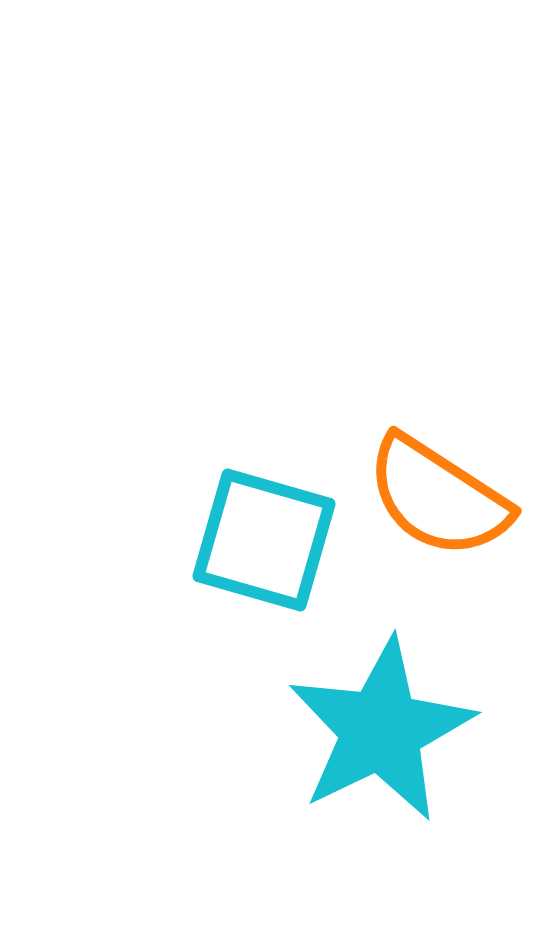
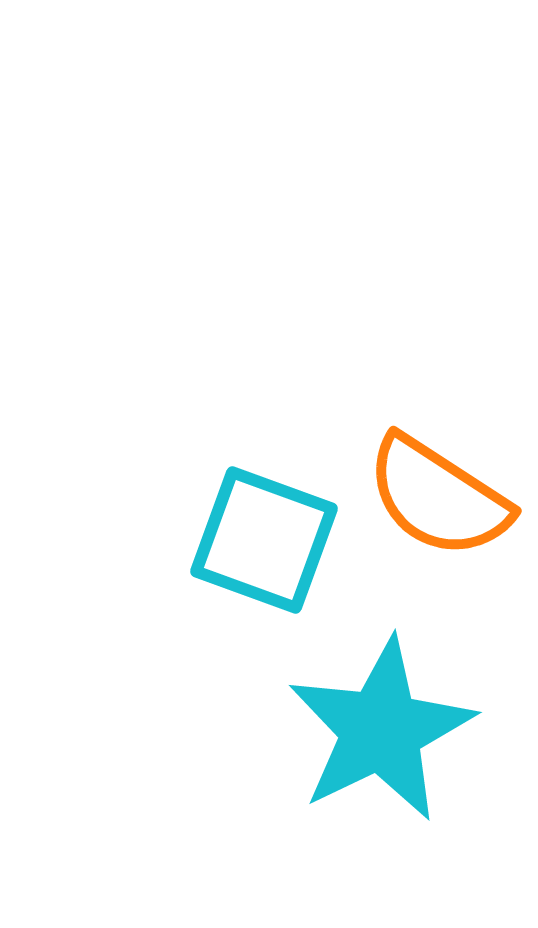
cyan square: rotated 4 degrees clockwise
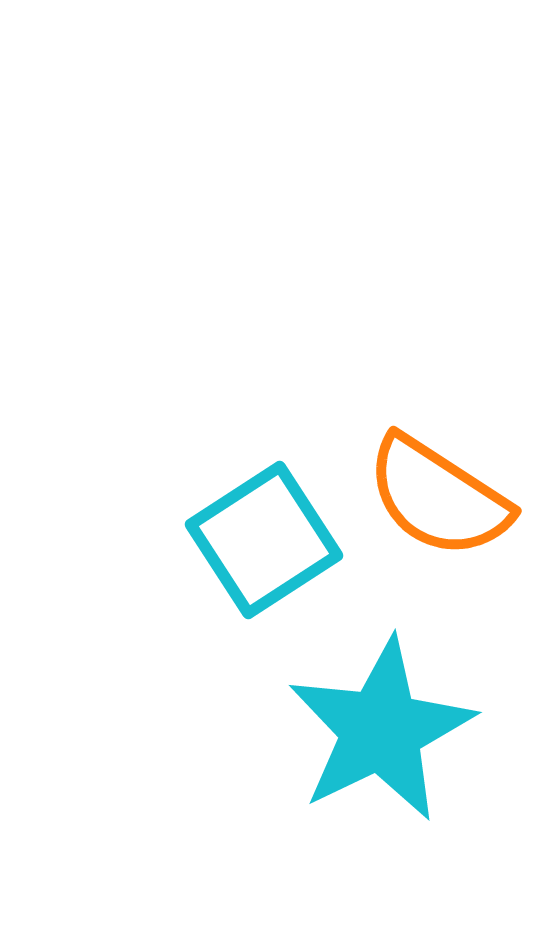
cyan square: rotated 37 degrees clockwise
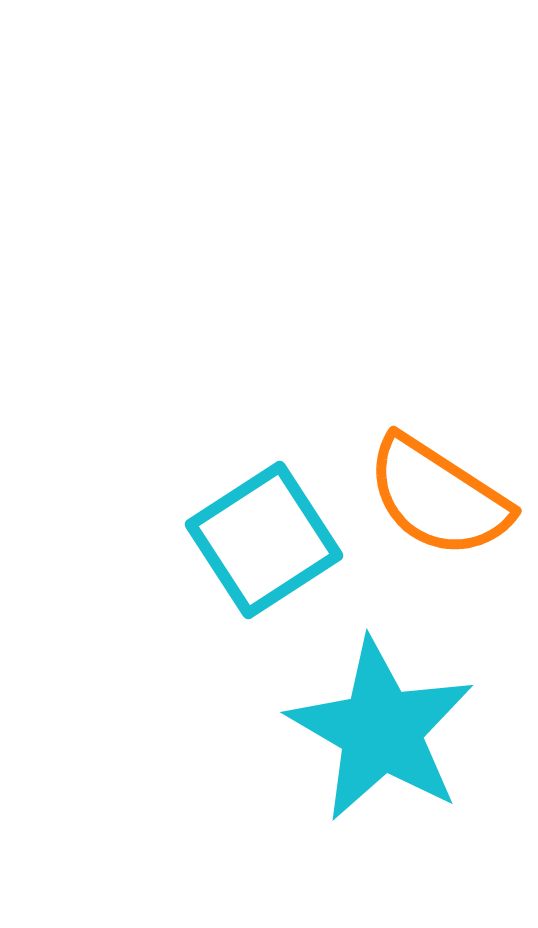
cyan star: rotated 16 degrees counterclockwise
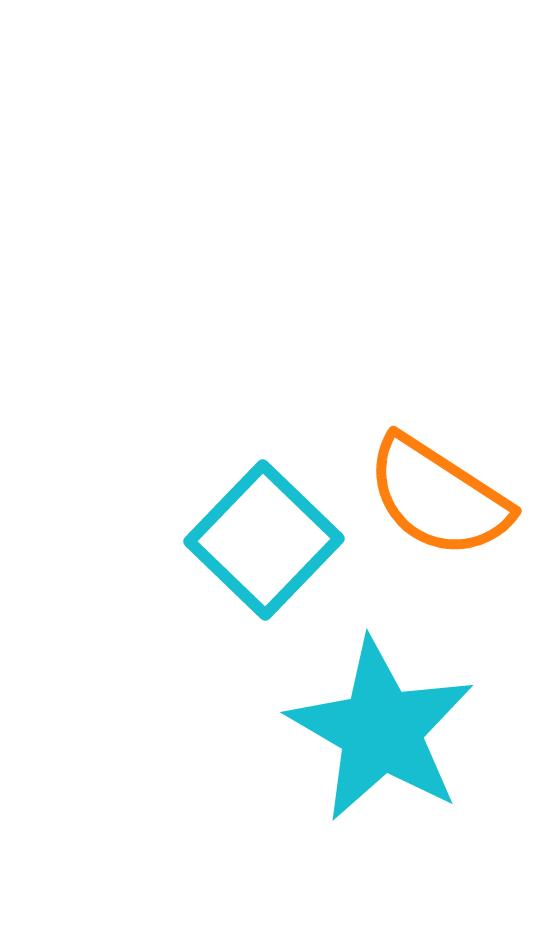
cyan square: rotated 13 degrees counterclockwise
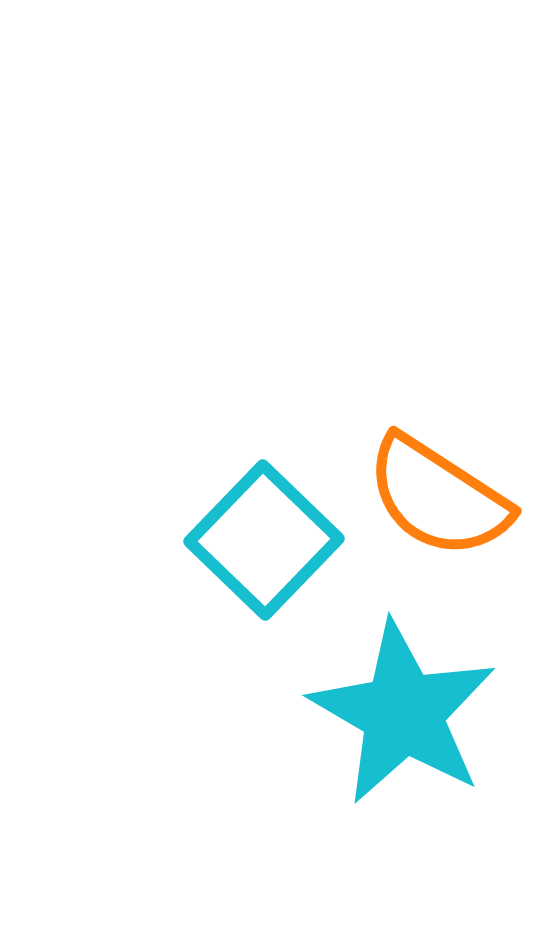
cyan star: moved 22 px right, 17 px up
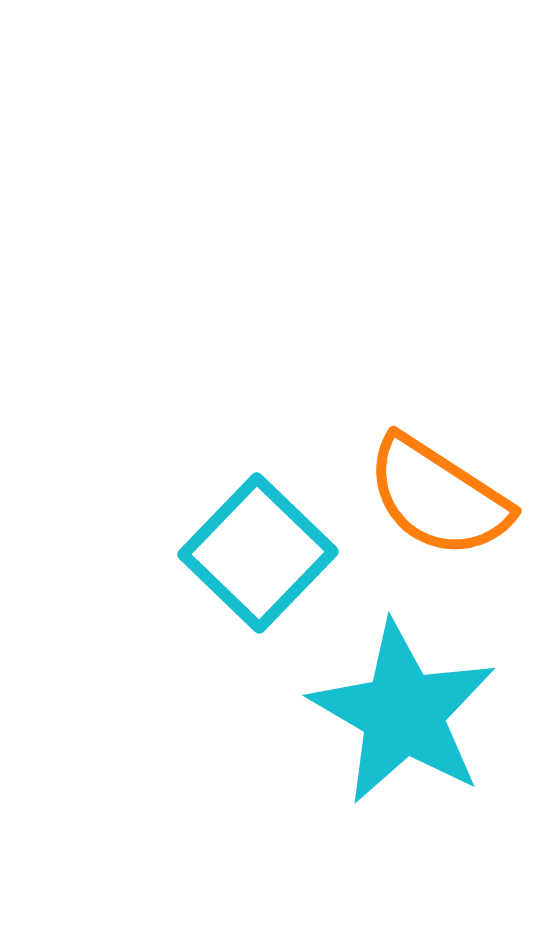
cyan square: moved 6 px left, 13 px down
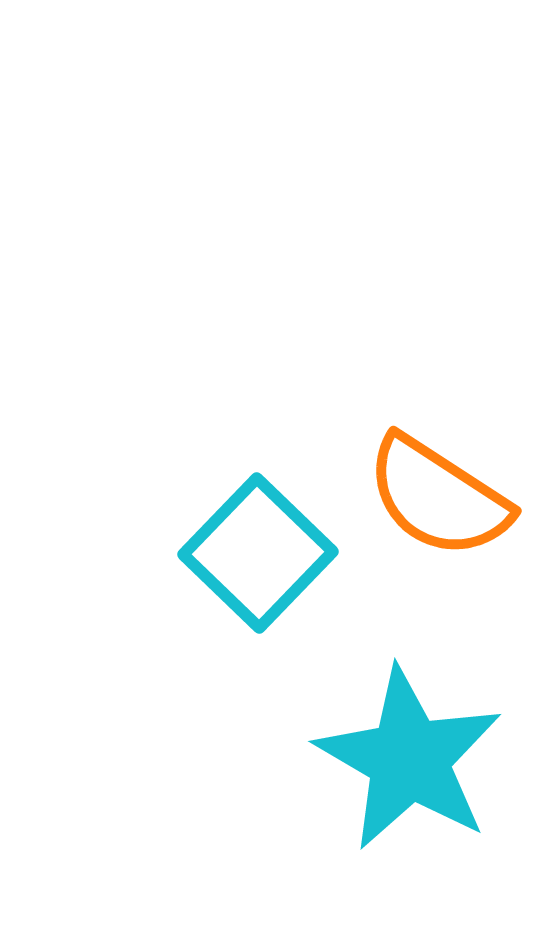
cyan star: moved 6 px right, 46 px down
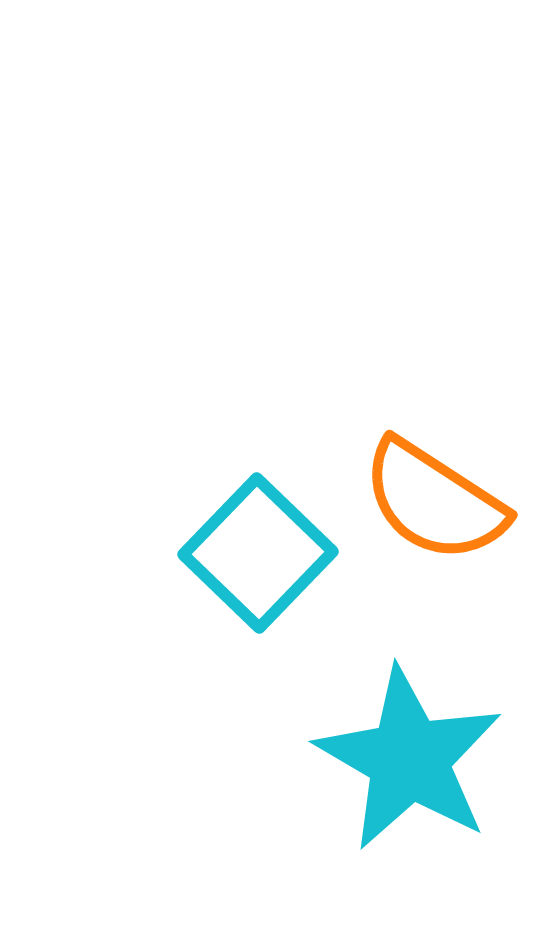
orange semicircle: moved 4 px left, 4 px down
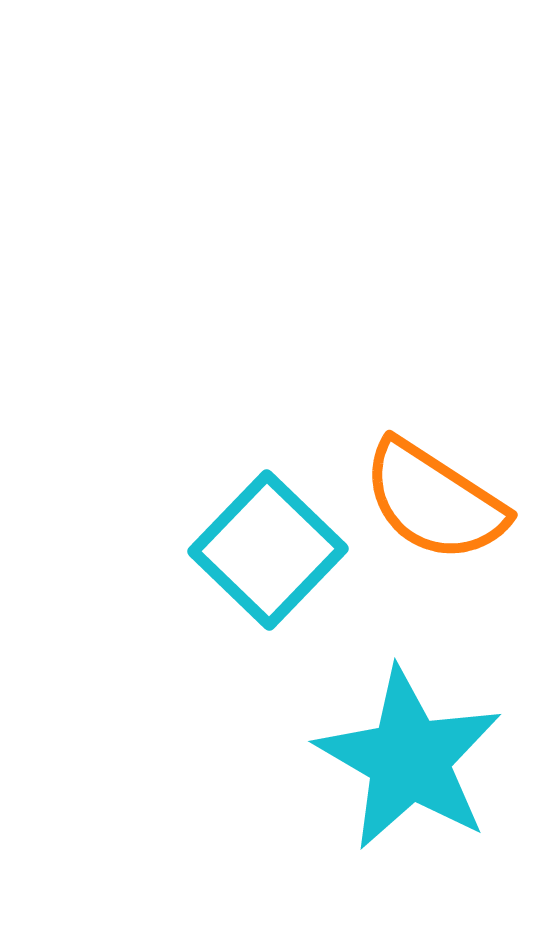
cyan square: moved 10 px right, 3 px up
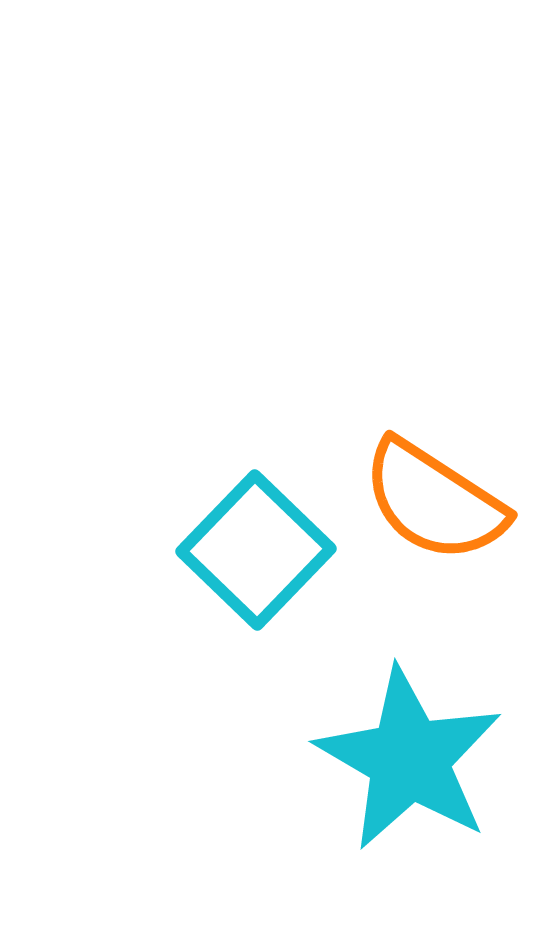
cyan square: moved 12 px left
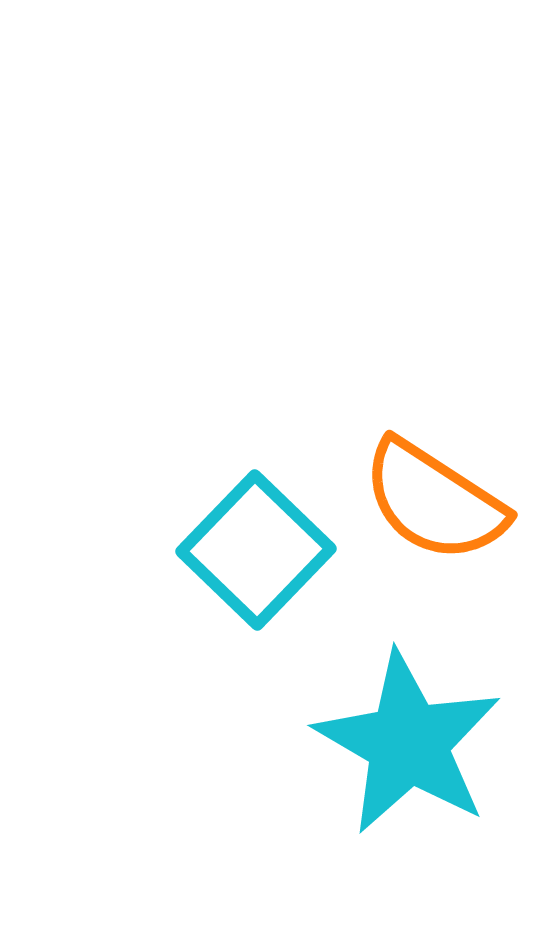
cyan star: moved 1 px left, 16 px up
